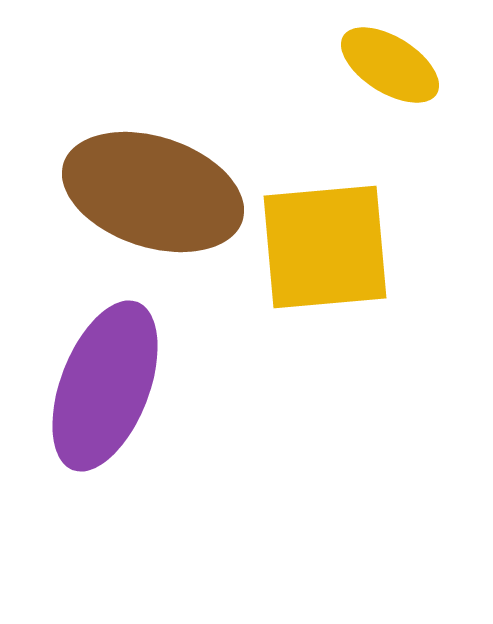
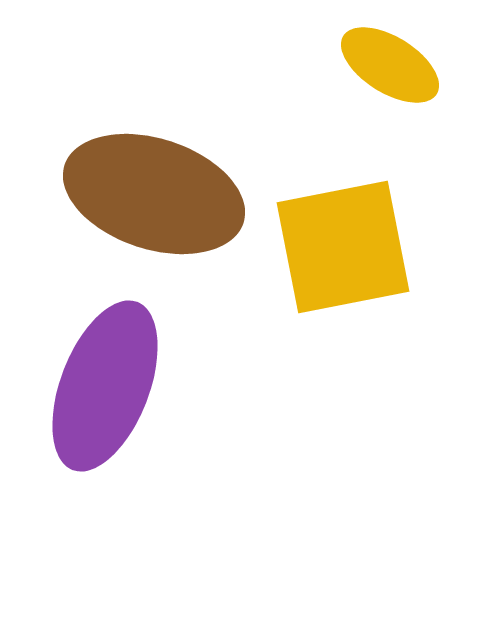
brown ellipse: moved 1 px right, 2 px down
yellow square: moved 18 px right; rotated 6 degrees counterclockwise
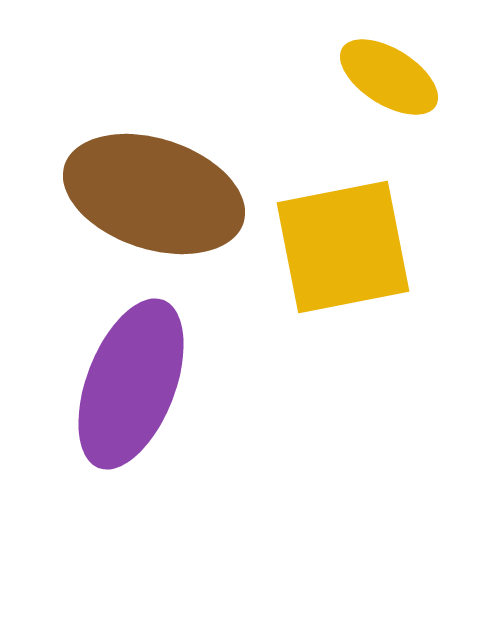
yellow ellipse: moved 1 px left, 12 px down
purple ellipse: moved 26 px right, 2 px up
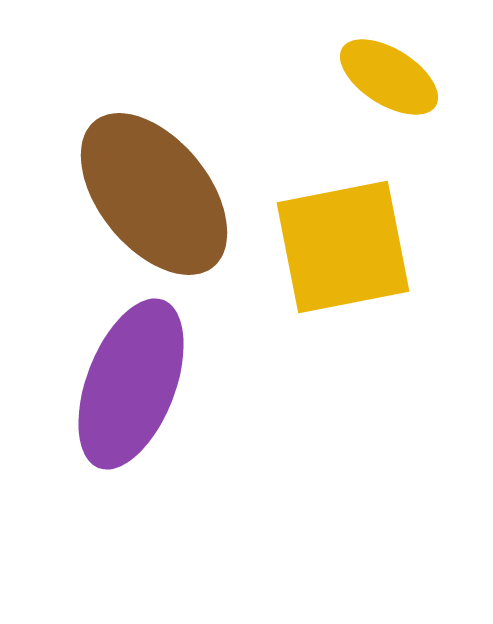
brown ellipse: rotated 33 degrees clockwise
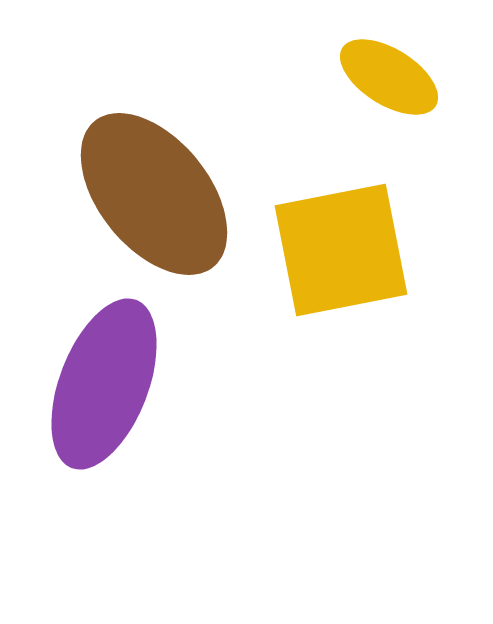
yellow square: moved 2 px left, 3 px down
purple ellipse: moved 27 px left
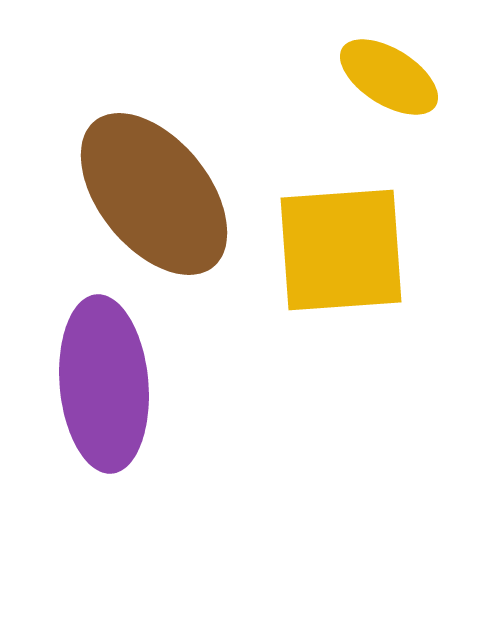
yellow square: rotated 7 degrees clockwise
purple ellipse: rotated 26 degrees counterclockwise
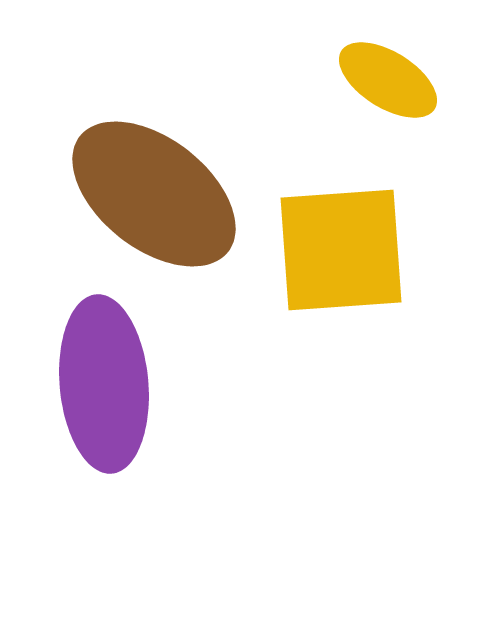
yellow ellipse: moved 1 px left, 3 px down
brown ellipse: rotated 13 degrees counterclockwise
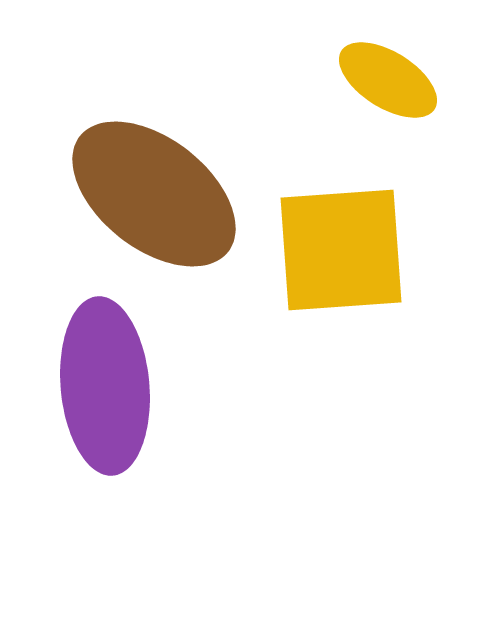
purple ellipse: moved 1 px right, 2 px down
